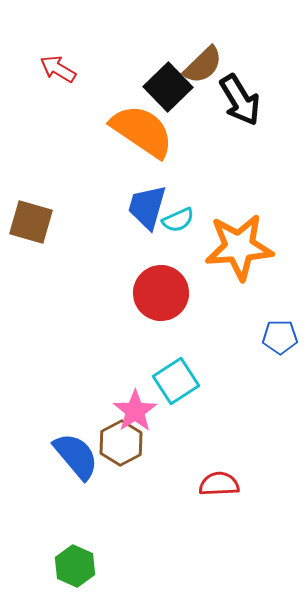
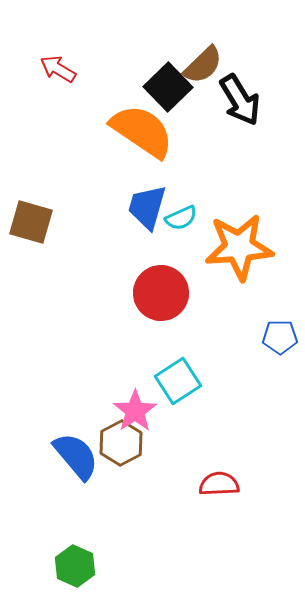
cyan semicircle: moved 3 px right, 2 px up
cyan square: moved 2 px right
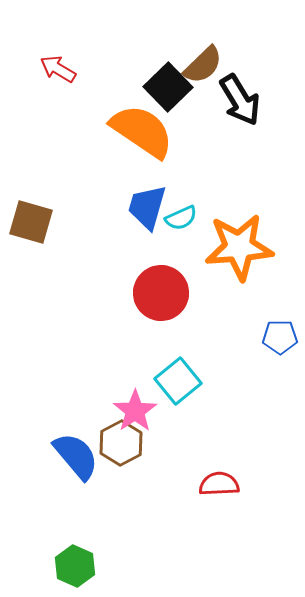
cyan square: rotated 6 degrees counterclockwise
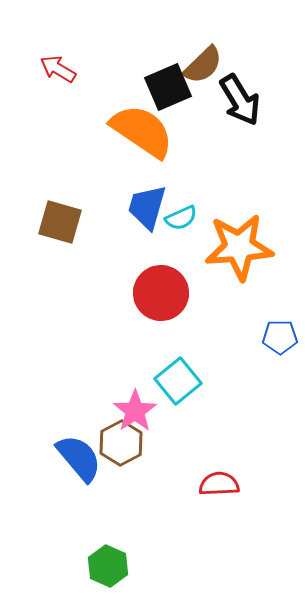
black square: rotated 21 degrees clockwise
brown square: moved 29 px right
blue semicircle: moved 3 px right, 2 px down
green hexagon: moved 33 px right
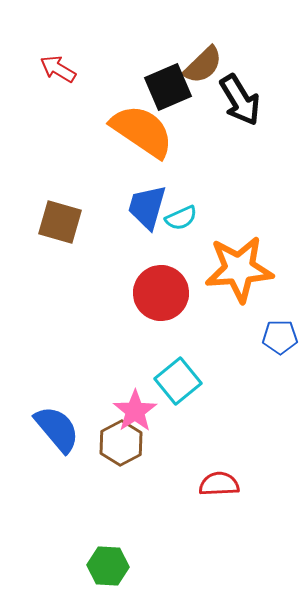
orange star: moved 22 px down
blue semicircle: moved 22 px left, 29 px up
green hexagon: rotated 21 degrees counterclockwise
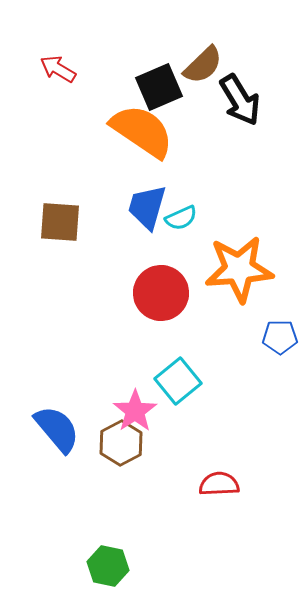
black square: moved 9 px left
brown square: rotated 12 degrees counterclockwise
green hexagon: rotated 9 degrees clockwise
